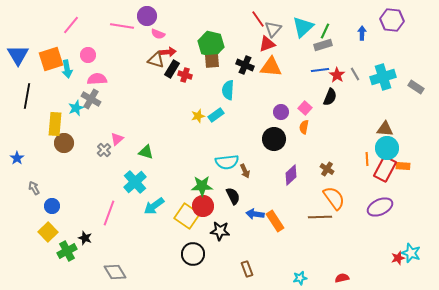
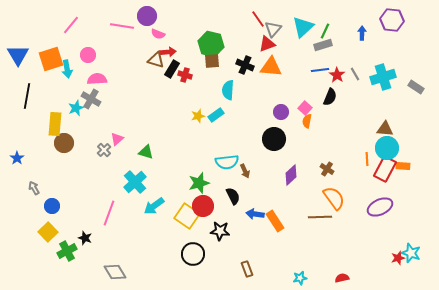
orange semicircle at (304, 127): moved 3 px right, 6 px up
green star at (202, 186): moved 3 px left, 3 px up; rotated 15 degrees counterclockwise
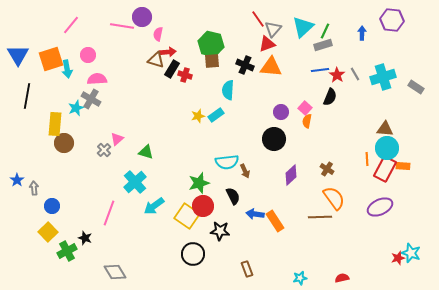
purple circle at (147, 16): moved 5 px left, 1 px down
pink semicircle at (158, 34): rotated 80 degrees clockwise
blue star at (17, 158): moved 22 px down
gray arrow at (34, 188): rotated 24 degrees clockwise
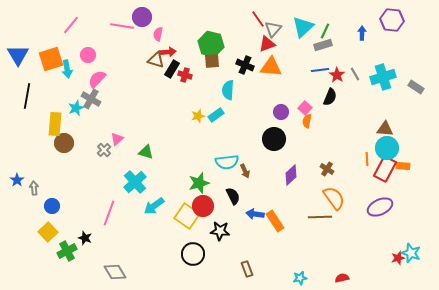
pink semicircle at (97, 79): rotated 42 degrees counterclockwise
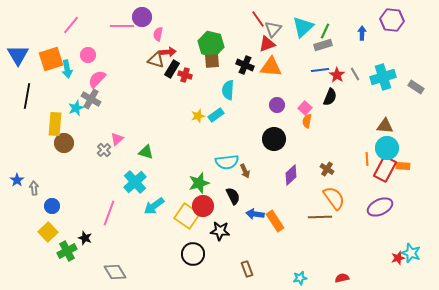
pink line at (122, 26): rotated 10 degrees counterclockwise
purple circle at (281, 112): moved 4 px left, 7 px up
brown triangle at (385, 129): moved 3 px up
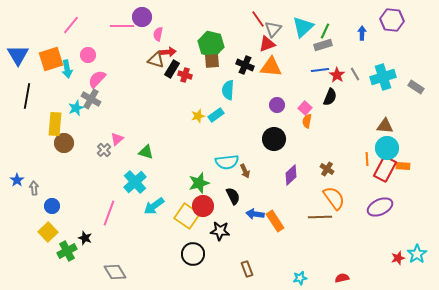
cyan star at (411, 253): moved 6 px right, 1 px down; rotated 18 degrees clockwise
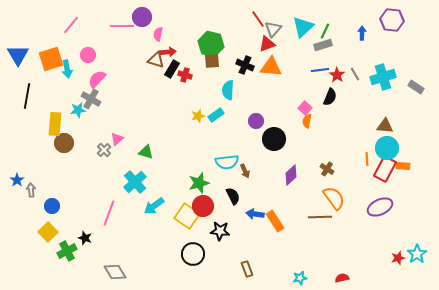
purple circle at (277, 105): moved 21 px left, 16 px down
cyan star at (76, 108): moved 2 px right, 2 px down; rotated 14 degrees clockwise
gray arrow at (34, 188): moved 3 px left, 2 px down
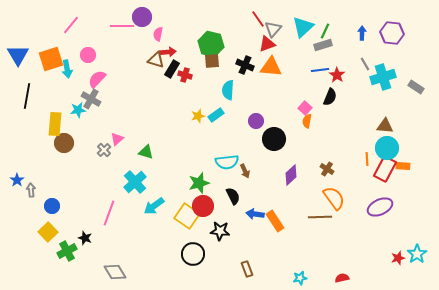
purple hexagon at (392, 20): moved 13 px down
gray line at (355, 74): moved 10 px right, 10 px up
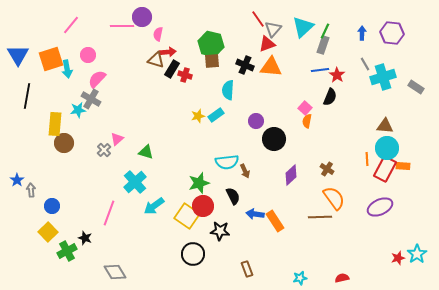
gray rectangle at (323, 45): rotated 54 degrees counterclockwise
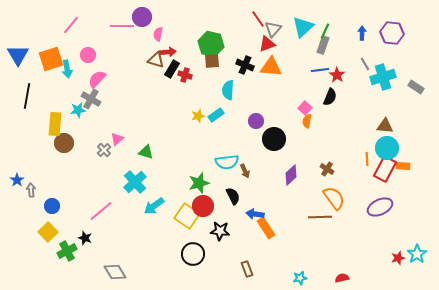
pink line at (109, 213): moved 8 px left, 2 px up; rotated 30 degrees clockwise
orange rectangle at (275, 221): moved 9 px left, 7 px down
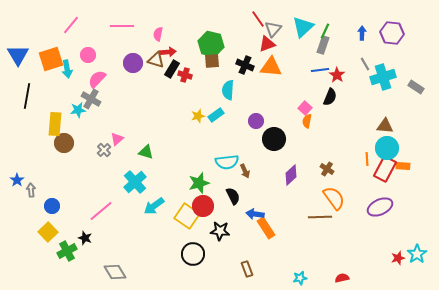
purple circle at (142, 17): moved 9 px left, 46 px down
